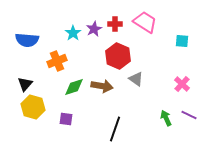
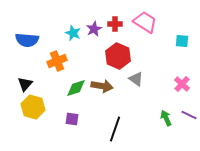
cyan star: rotated 14 degrees counterclockwise
green diamond: moved 2 px right, 1 px down
purple square: moved 6 px right
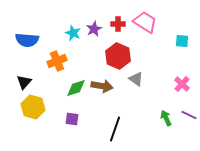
red cross: moved 3 px right
black triangle: moved 1 px left, 2 px up
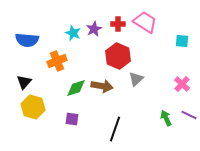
gray triangle: rotated 42 degrees clockwise
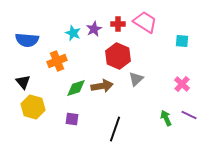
black triangle: moved 1 px left; rotated 21 degrees counterclockwise
brown arrow: rotated 20 degrees counterclockwise
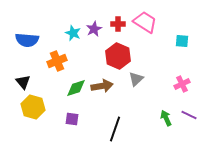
pink cross: rotated 21 degrees clockwise
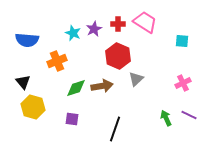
pink cross: moved 1 px right, 1 px up
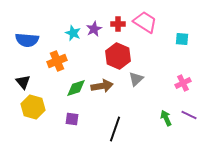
cyan square: moved 2 px up
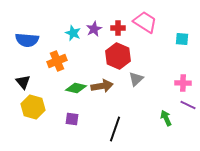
red cross: moved 4 px down
pink cross: rotated 28 degrees clockwise
green diamond: rotated 30 degrees clockwise
purple line: moved 1 px left, 10 px up
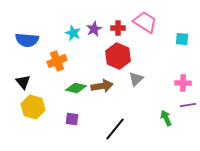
purple line: rotated 35 degrees counterclockwise
black line: rotated 20 degrees clockwise
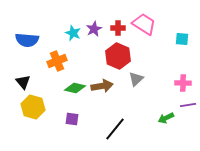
pink trapezoid: moved 1 px left, 2 px down
green diamond: moved 1 px left
green arrow: rotated 91 degrees counterclockwise
